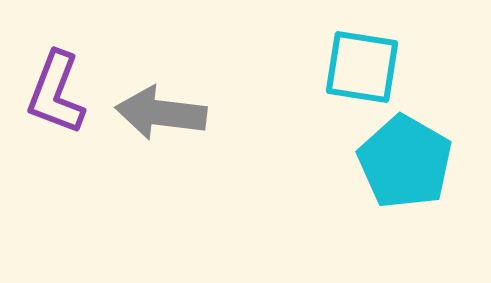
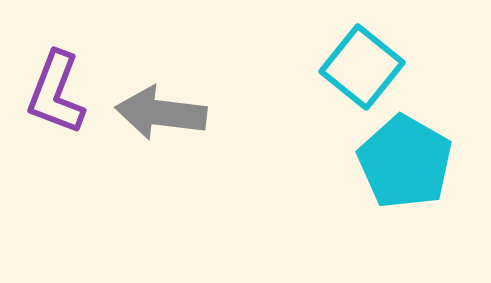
cyan square: rotated 30 degrees clockwise
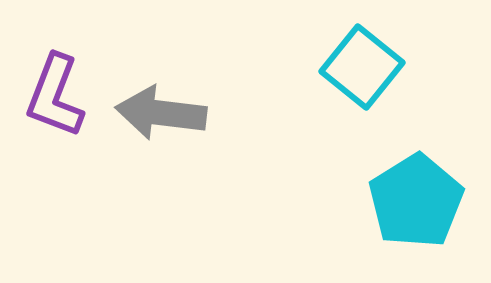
purple L-shape: moved 1 px left, 3 px down
cyan pentagon: moved 11 px right, 39 px down; rotated 10 degrees clockwise
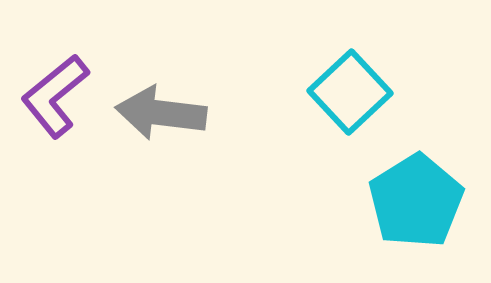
cyan square: moved 12 px left, 25 px down; rotated 8 degrees clockwise
purple L-shape: rotated 30 degrees clockwise
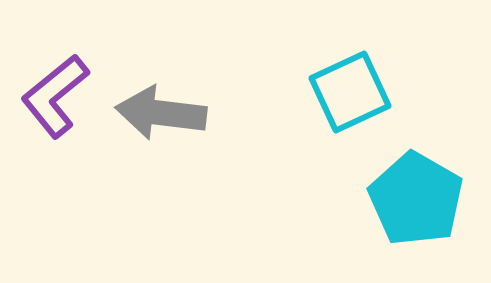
cyan square: rotated 18 degrees clockwise
cyan pentagon: moved 2 px up; rotated 10 degrees counterclockwise
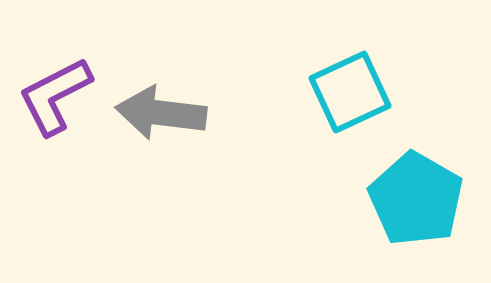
purple L-shape: rotated 12 degrees clockwise
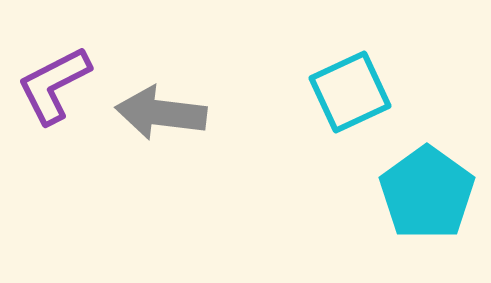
purple L-shape: moved 1 px left, 11 px up
cyan pentagon: moved 11 px right, 6 px up; rotated 6 degrees clockwise
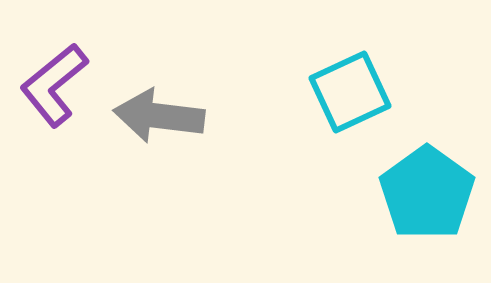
purple L-shape: rotated 12 degrees counterclockwise
gray arrow: moved 2 px left, 3 px down
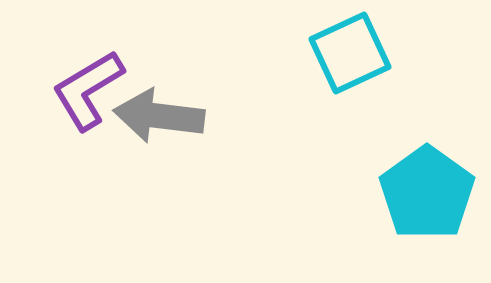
purple L-shape: moved 34 px right, 5 px down; rotated 8 degrees clockwise
cyan square: moved 39 px up
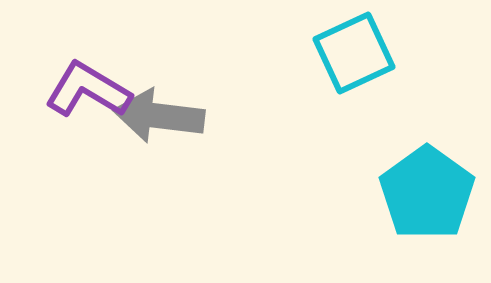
cyan square: moved 4 px right
purple L-shape: rotated 62 degrees clockwise
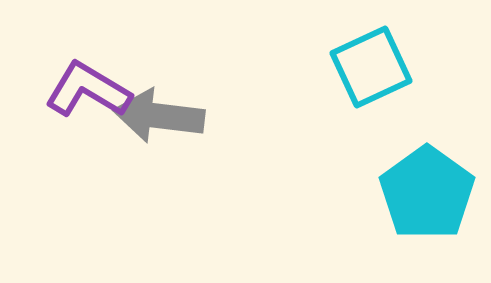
cyan square: moved 17 px right, 14 px down
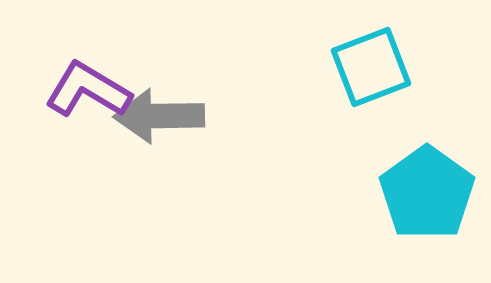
cyan square: rotated 4 degrees clockwise
gray arrow: rotated 8 degrees counterclockwise
